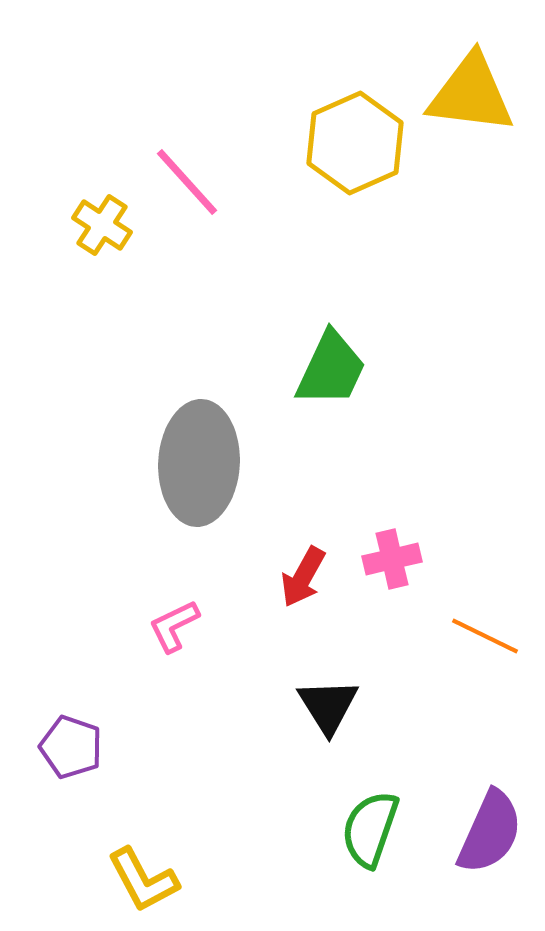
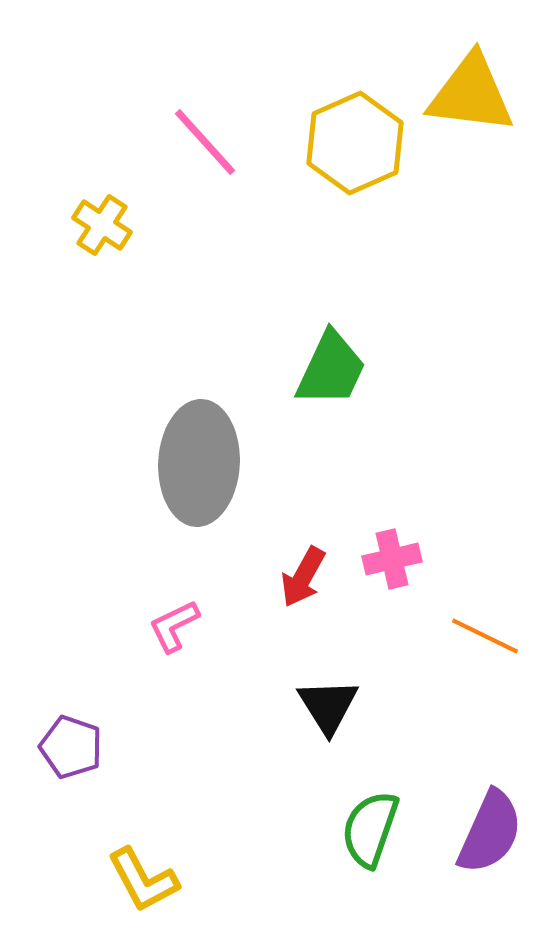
pink line: moved 18 px right, 40 px up
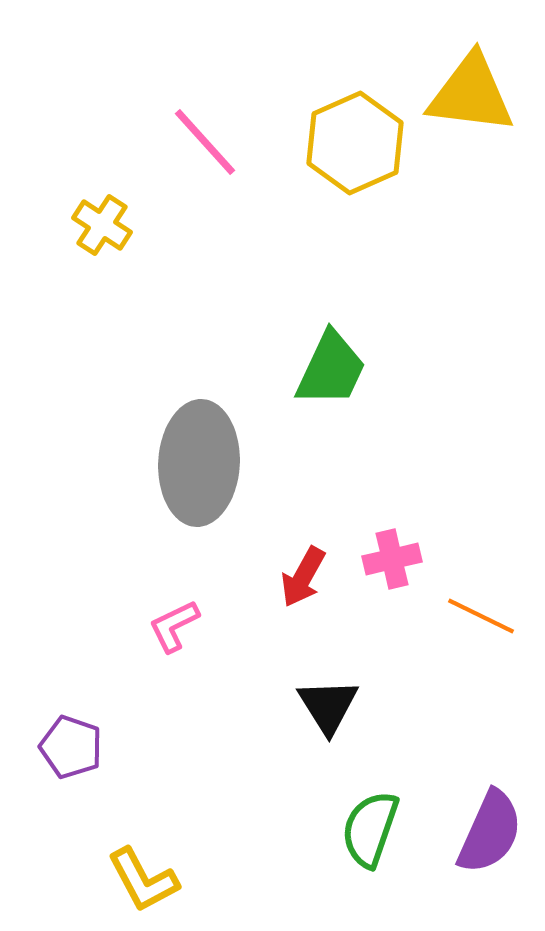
orange line: moved 4 px left, 20 px up
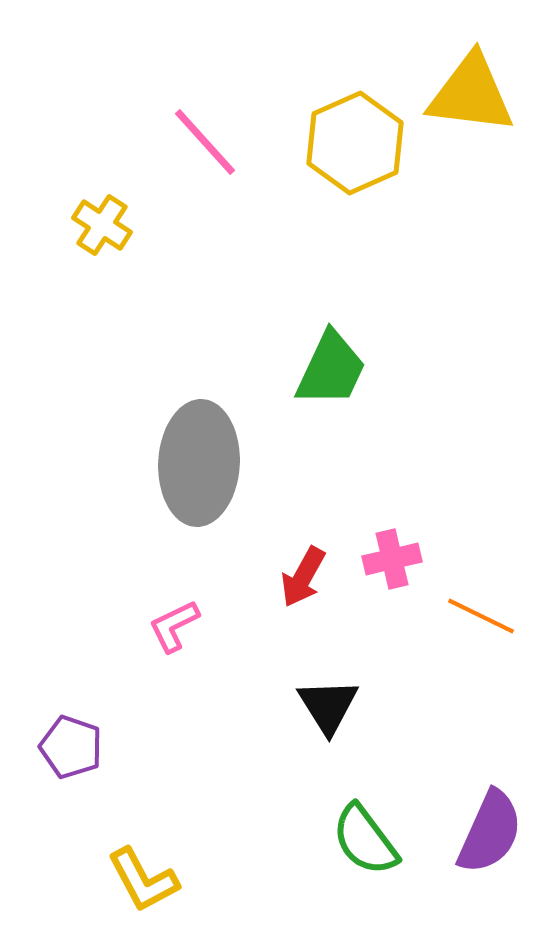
green semicircle: moved 5 px left, 11 px down; rotated 56 degrees counterclockwise
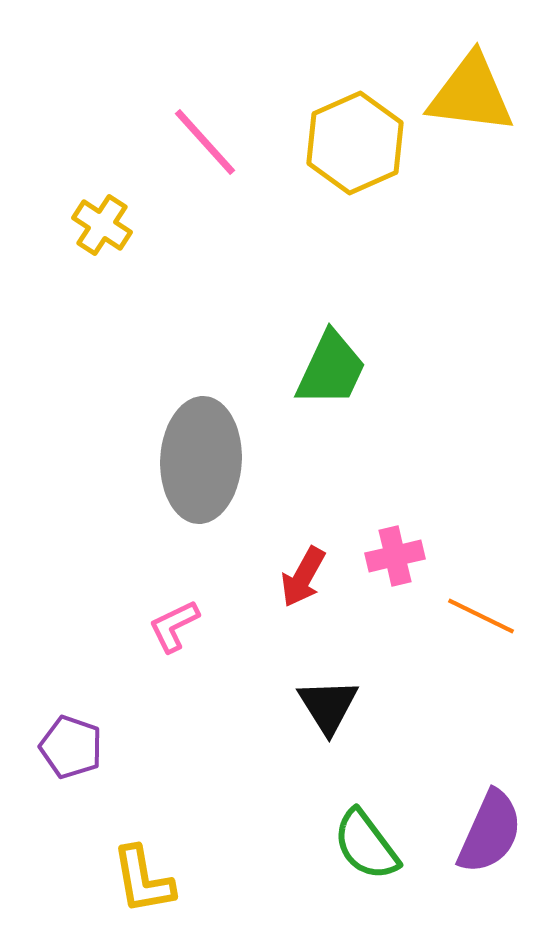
gray ellipse: moved 2 px right, 3 px up
pink cross: moved 3 px right, 3 px up
green semicircle: moved 1 px right, 5 px down
yellow L-shape: rotated 18 degrees clockwise
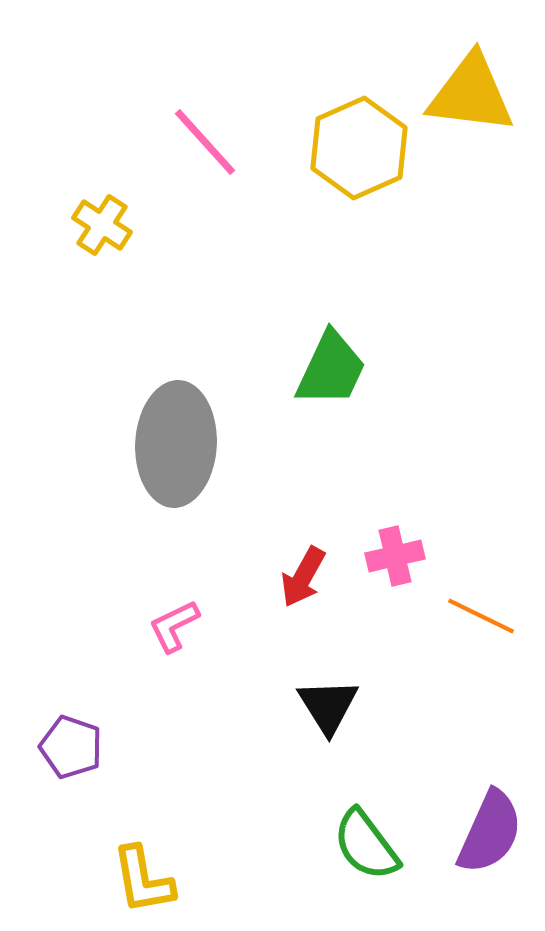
yellow hexagon: moved 4 px right, 5 px down
gray ellipse: moved 25 px left, 16 px up
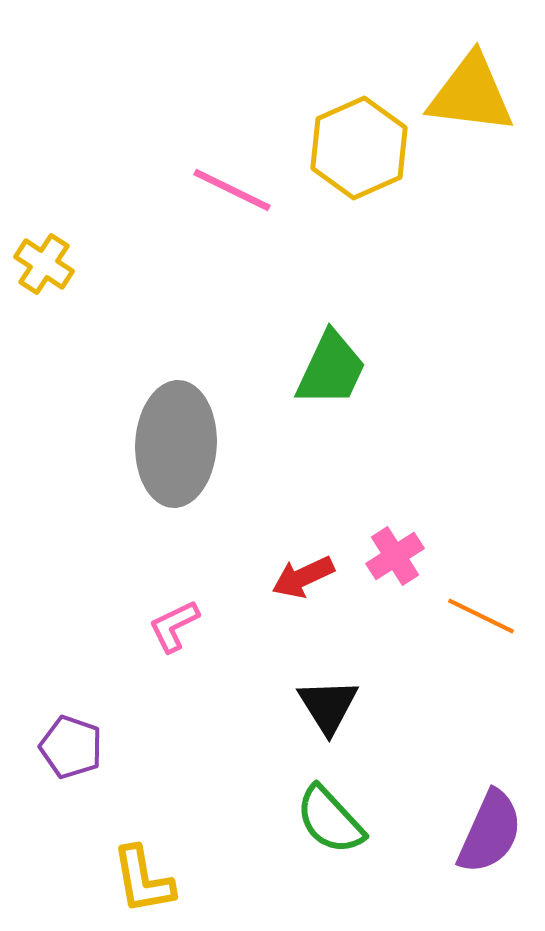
pink line: moved 27 px right, 48 px down; rotated 22 degrees counterclockwise
yellow cross: moved 58 px left, 39 px down
pink cross: rotated 20 degrees counterclockwise
red arrow: rotated 36 degrees clockwise
green semicircle: moved 36 px left, 25 px up; rotated 6 degrees counterclockwise
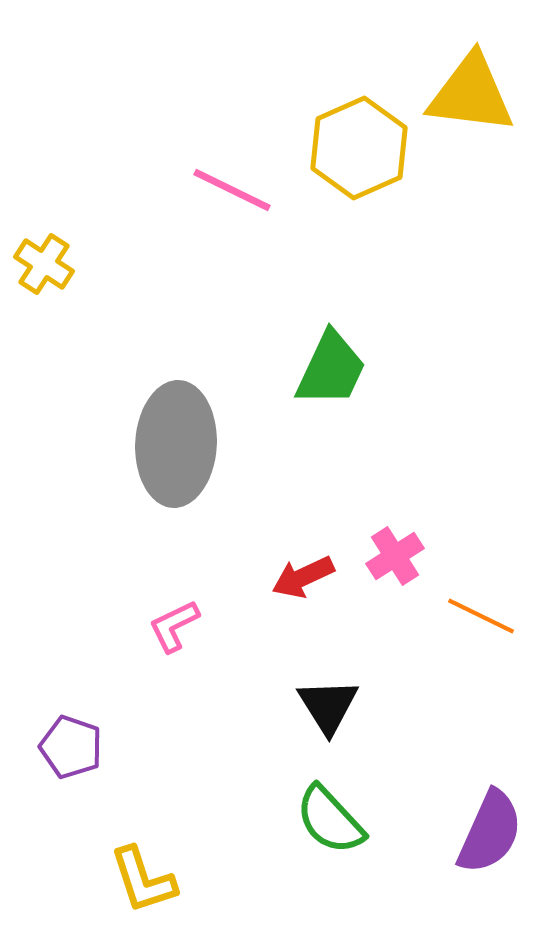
yellow L-shape: rotated 8 degrees counterclockwise
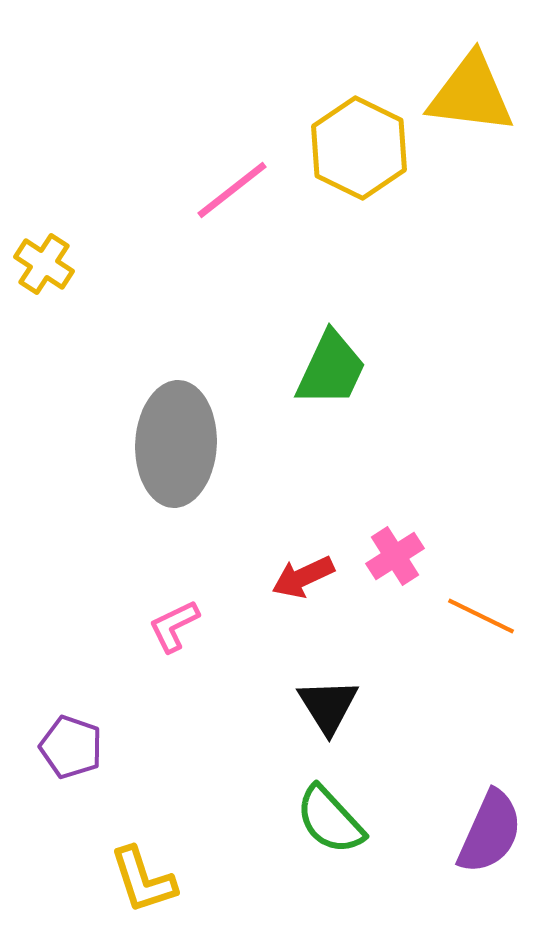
yellow hexagon: rotated 10 degrees counterclockwise
pink line: rotated 64 degrees counterclockwise
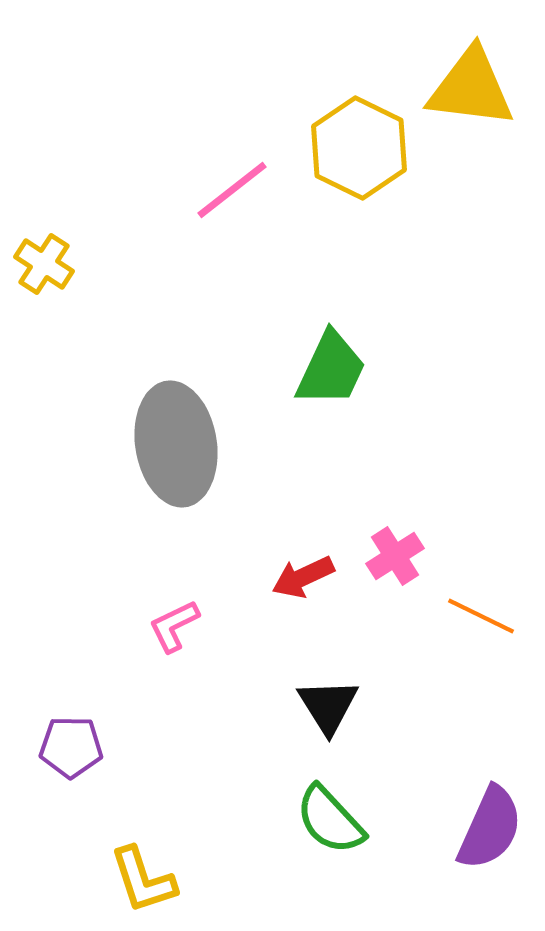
yellow triangle: moved 6 px up
gray ellipse: rotated 12 degrees counterclockwise
purple pentagon: rotated 18 degrees counterclockwise
purple semicircle: moved 4 px up
